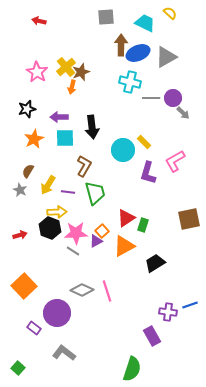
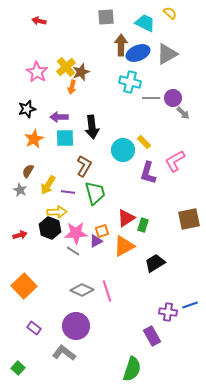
gray triangle at (166, 57): moved 1 px right, 3 px up
orange square at (102, 231): rotated 24 degrees clockwise
purple circle at (57, 313): moved 19 px right, 13 px down
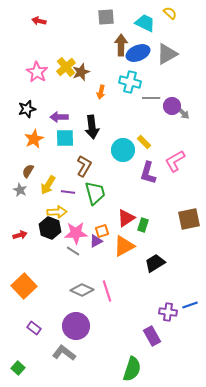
orange arrow at (72, 87): moved 29 px right, 5 px down
purple circle at (173, 98): moved 1 px left, 8 px down
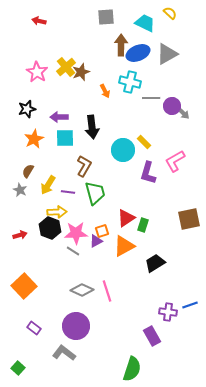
orange arrow at (101, 92): moved 4 px right, 1 px up; rotated 40 degrees counterclockwise
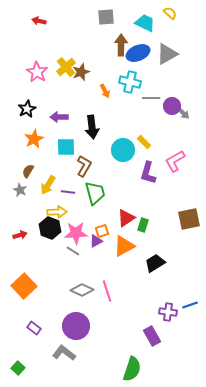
black star at (27, 109): rotated 12 degrees counterclockwise
cyan square at (65, 138): moved 1 px right, 9 px down
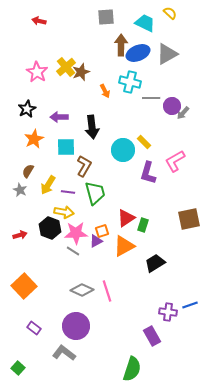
gray arrow at (183, 113): rotated 88 degrees clockwise
yellow arrow at (57, 212): moved 7 px right; rotated 12 degrees clockwise
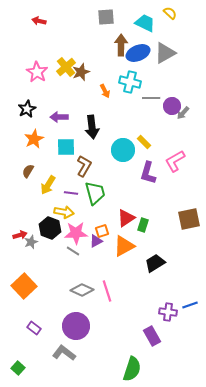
gray triangle at (167, 54): moved 2 px left, 1 px up
gray star at (20, 190): moved 11 px right, 52 px down; rotated 24 degrees clockwise
purple line at (68, 192): moved 3 px right, 1 px down
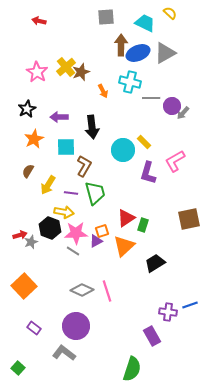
orange arrow at (105, 91): moved 2 px left
orange triangle at (124, 246): rotated 15 degrees counterclockwise
